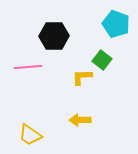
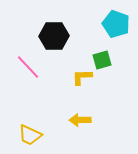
green square: rotated 36 degrees clockwise
pink line: rotated 52 degrees clockwise
yellow trapezoid: rotated 10 degrees counterclockwise
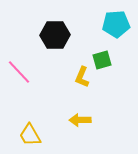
cyan pentagon: rotated 24 degrees counterclockwise
black hexagon: moved 1 px right, 1 px up
pink line: moved 9 px left, 5 px down
yellow L-shape: rotated 65 degrees counterclockwise
yellow trapezoid: rotated 35 degrees clockwise
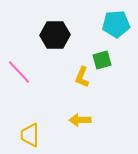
yellow trapezoid: rotated 30 degrees clockwise
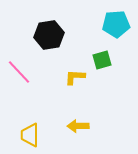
black hexagon: moved 6 px left; rotated 8 degrees counterclockwise
yellow L-shape: moved 7 px left; rotated 70 degrees clockwise
yellow arrow: moved 2 px left, 6 px down
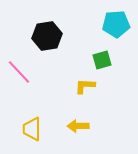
black hexagon: moved 2 px left, 1 px down
yellow L-shape: moved 10 px right, 9 px down
yellow trapezoid: moved 2 px right, 6 px up
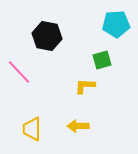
black hexagon: rotated 20 degrees clockwise
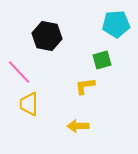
yellow L-shape: rotated 10 degrees counterclockwise
yellow trapezoid: moved 3 px left, 25 px up
